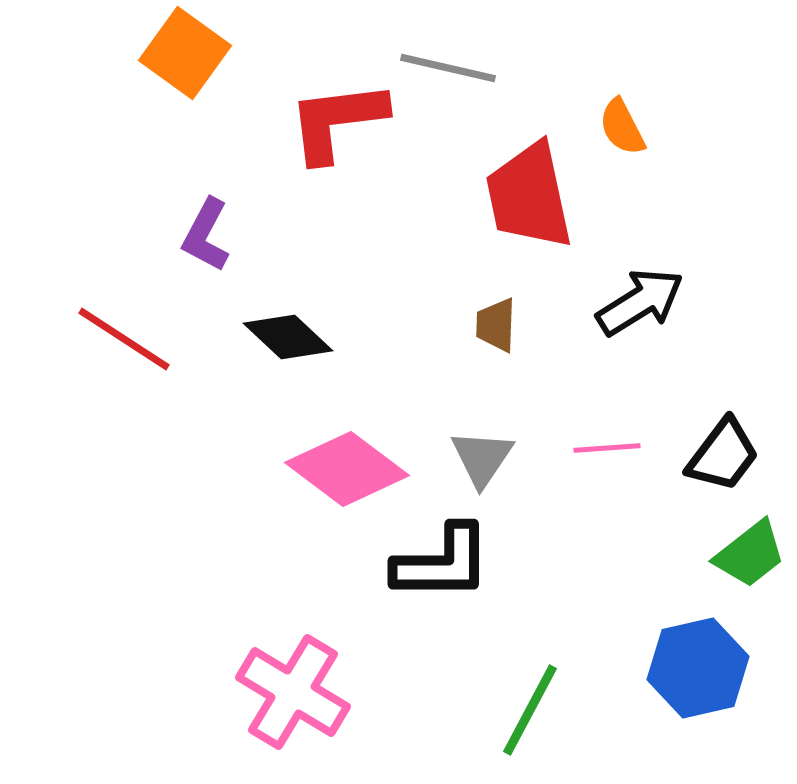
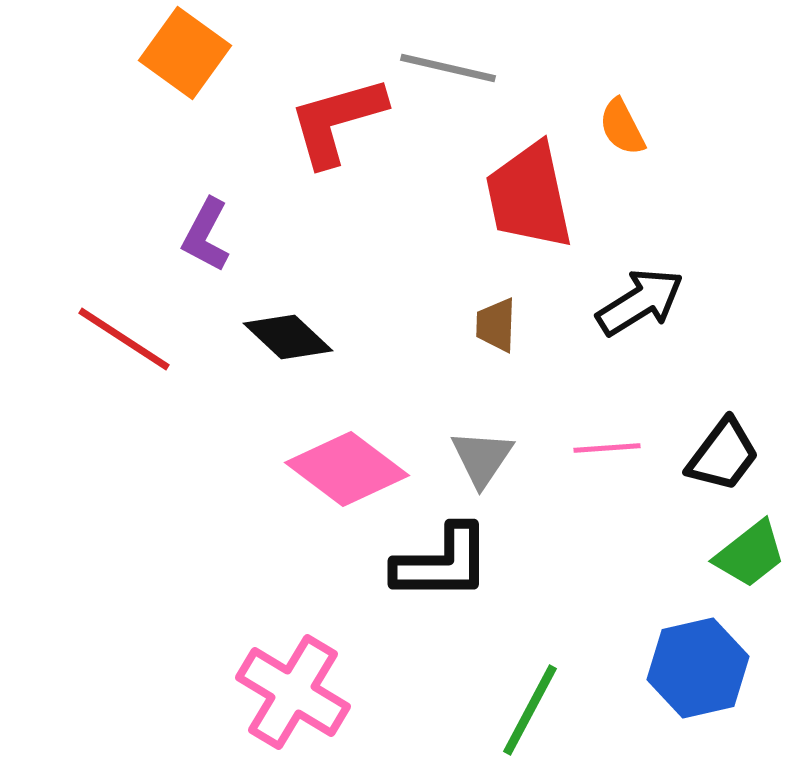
red L-shape: rotated 9 degrees counterclockwise
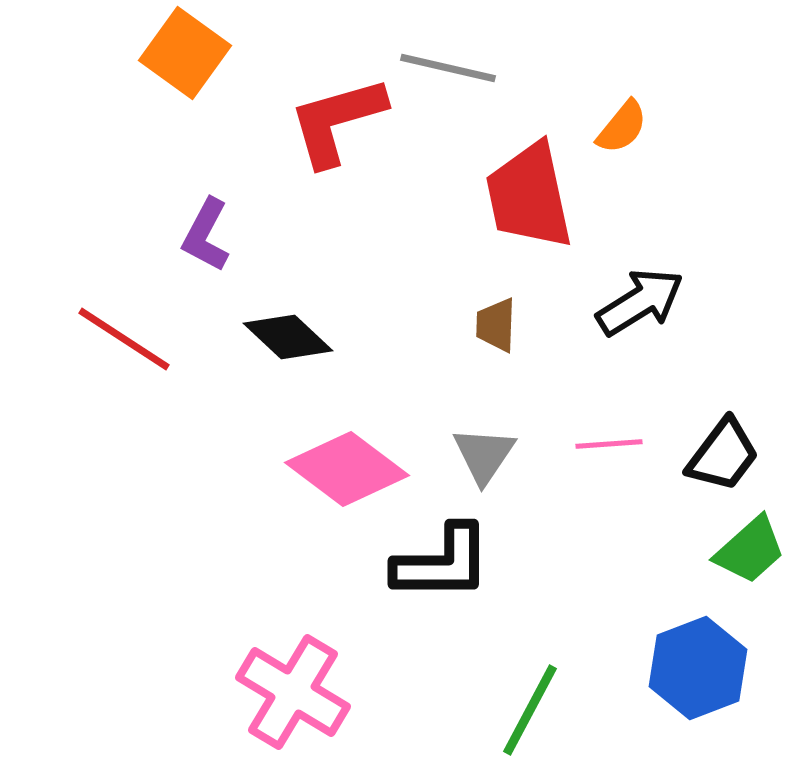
orange semicircle: rotated 114 degrees counterclockwise
pink line: moved 2 px right, 4 px up
gray triangle: moved 2 px right, 3 px up
green trapezoid: moved 4 px up; rotated 4 degrees counterclockwise
blue hexagon: rotated 8 degrees counterclockwise
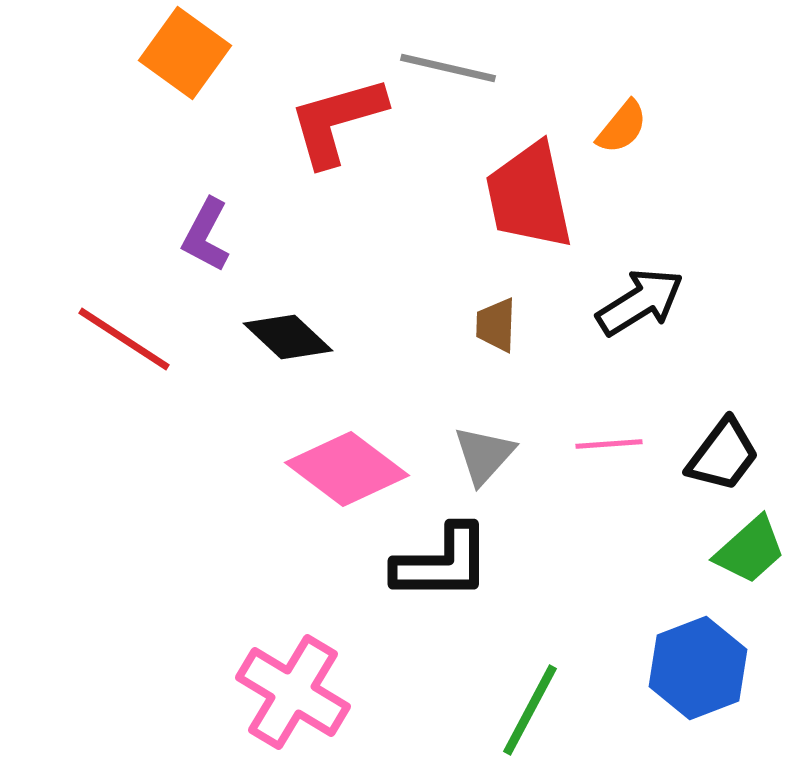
gray triangle: rotated 8 degrees clockwise
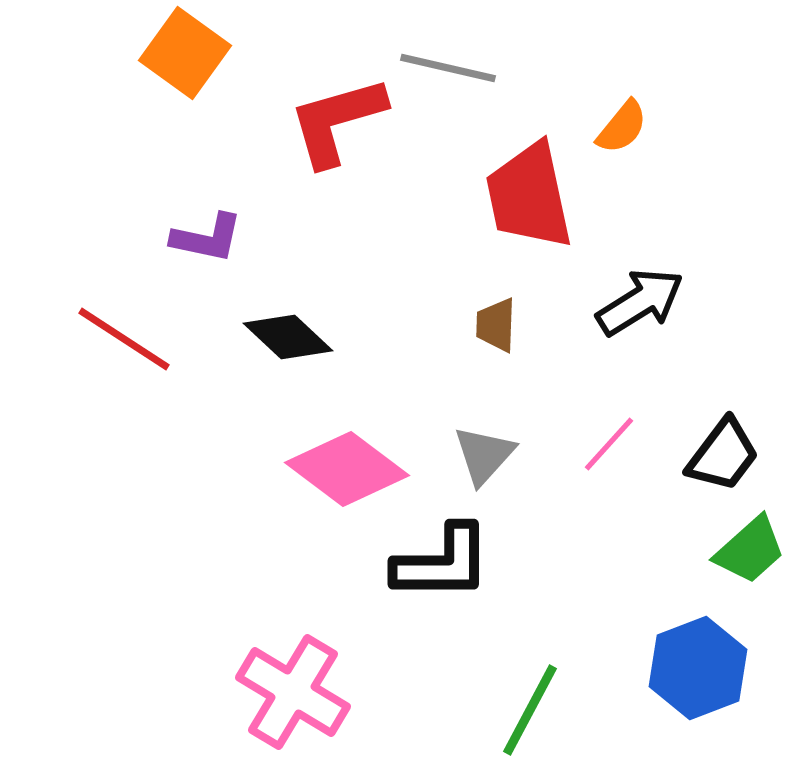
purple L-shape: moved 1 px right, 3 px down; rotated 106 degrees counterclockwise
pink line: rotated 44 degrees counterclockwise
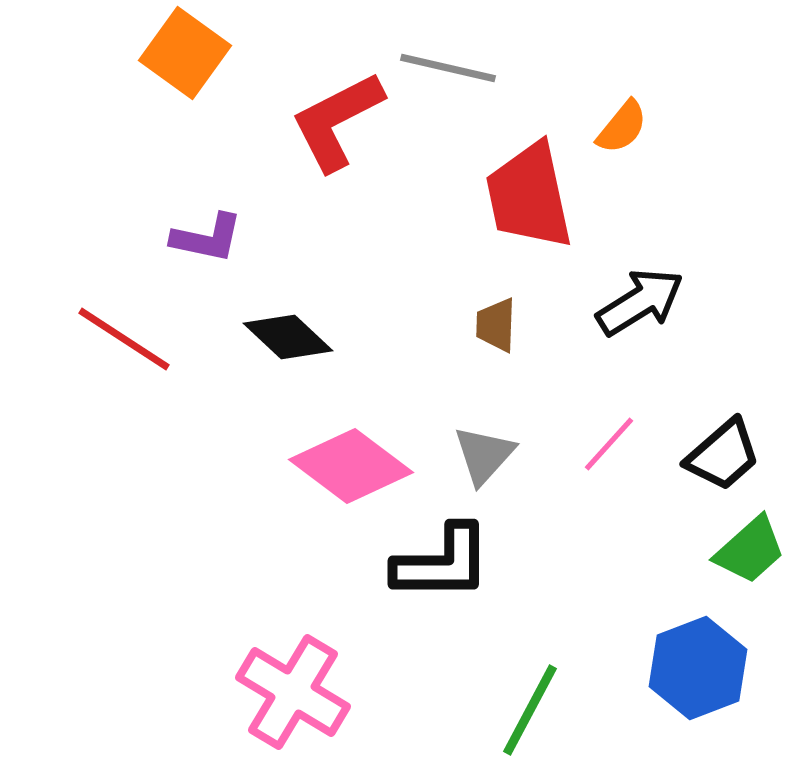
red L-shape: rotated 11 degrees counterclockwise
black trapezoid: rotated 12 degrees clockwise
pink diamond: moved 4 px right, 3 px up
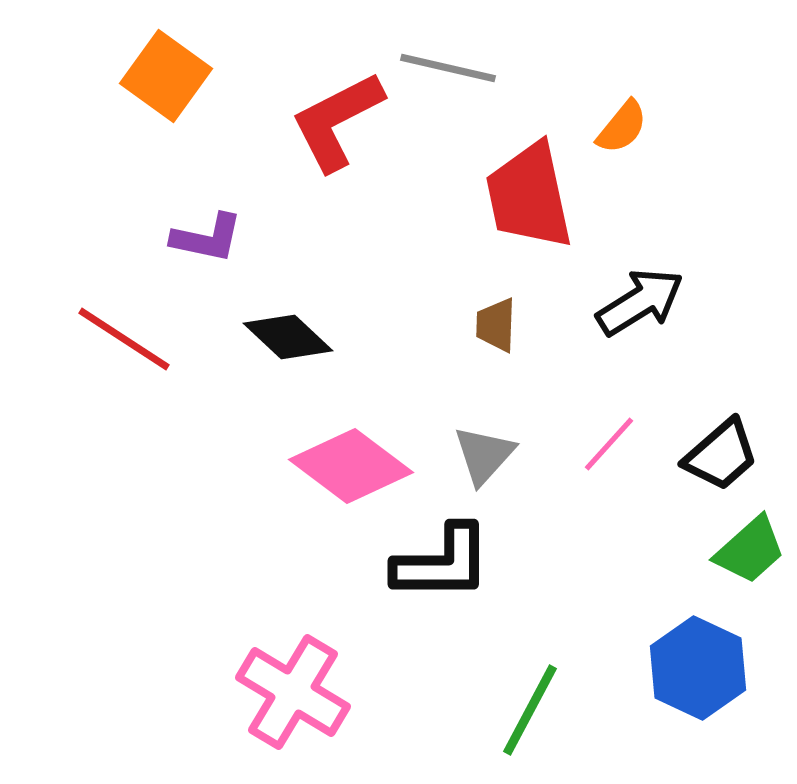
orange square: moved 19 px left, 23 px down
black trapezoid: moved 2 px left
blue hexagon: rotated 14 degrees counterclockwise
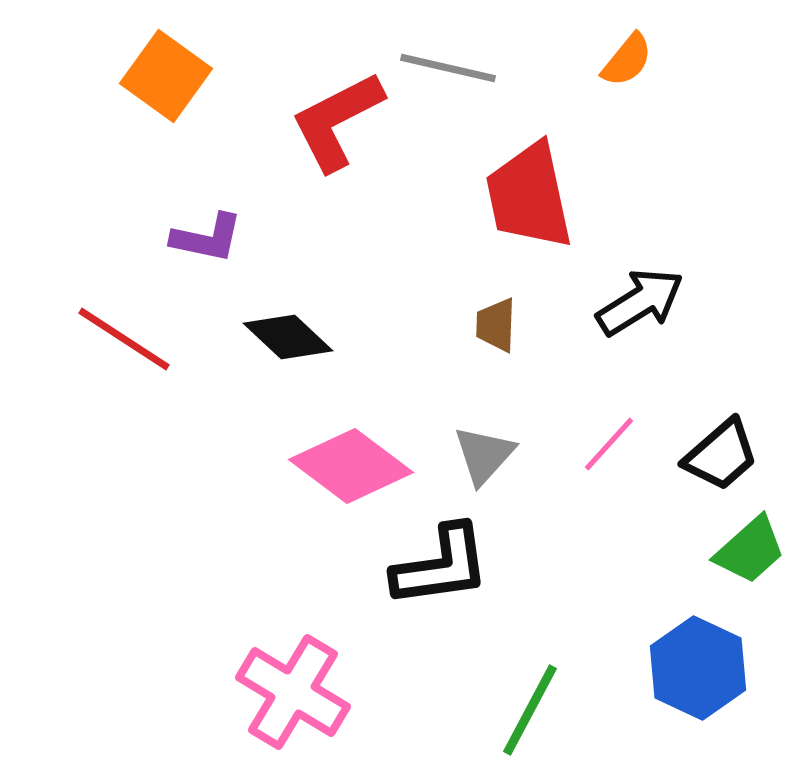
orange semicircle: moved 5 px right, 67 px up
black L-shape: moved 1 px left, 3 px down; rotated 8 degrees counterclockwise
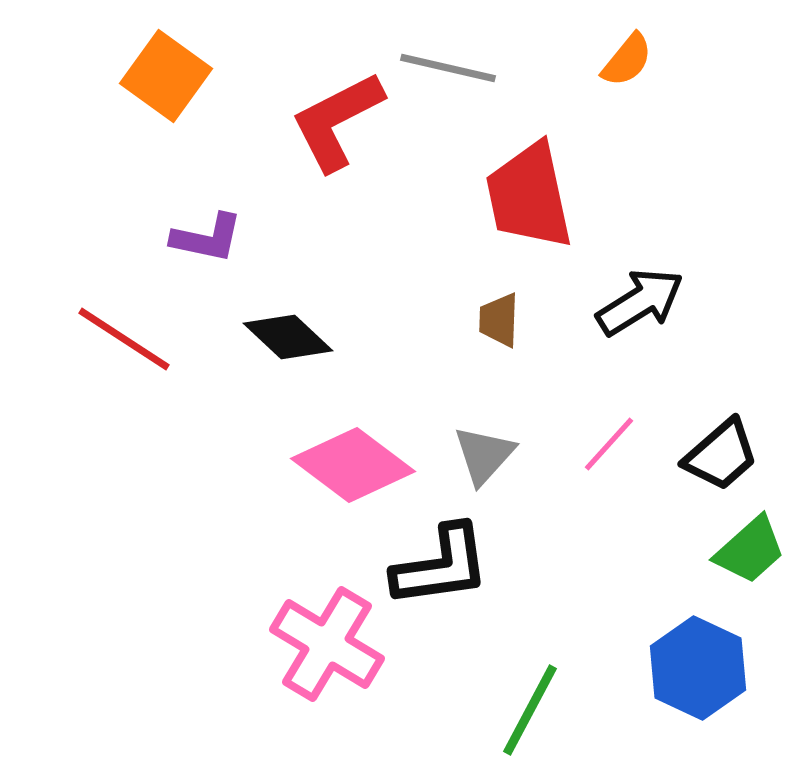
brown trapezoid: moved 3 px right, 5 px up
pink diamond: moved 2 px right, 1 px up
pink cross: moved 34 px right, 48 px up
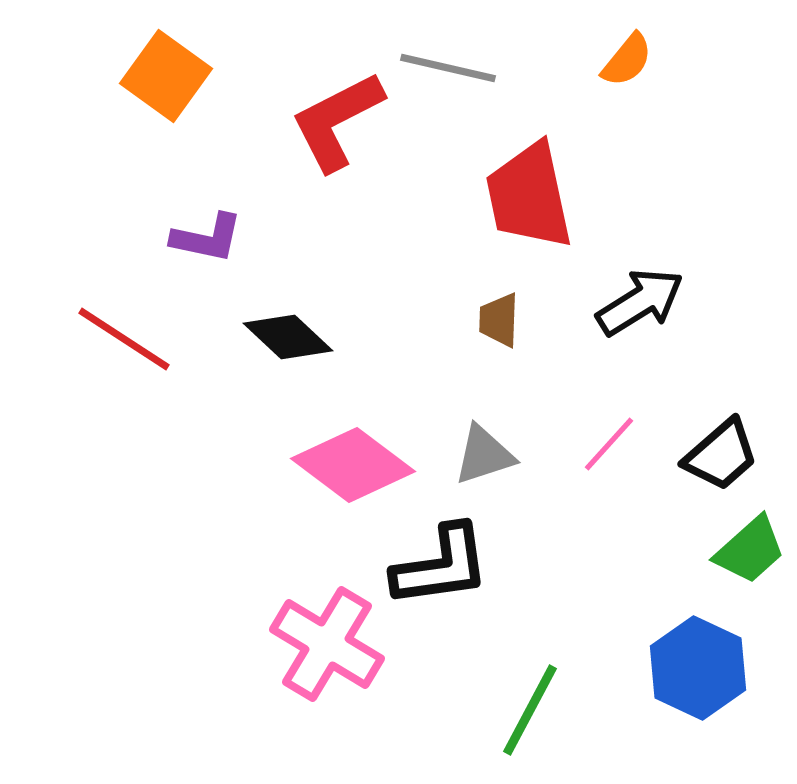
gray triangle: rotated 30 degrees clockwise
